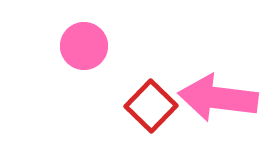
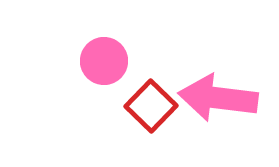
pink circle: moved 20 px right, 15 px down
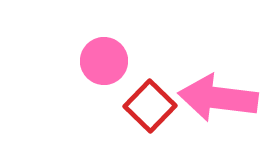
red square: moved 1 px left
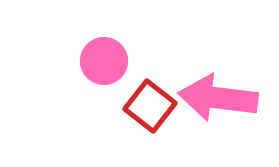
red square: rotated 6 degrees counterclockwise
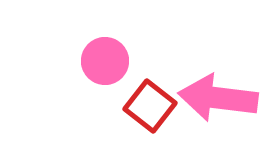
pink circle: moved 1 px right
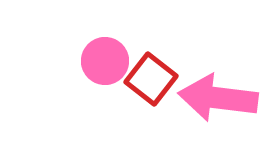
red square: moved 1 px right, 27 px up
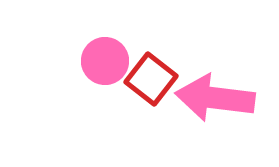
pink arrow: moved 3 px left
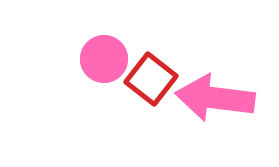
pink circle: moved 1 px left, 2 px up
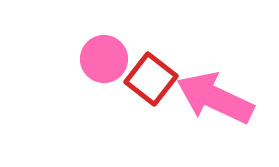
pink arrow: rotated 18 degrees clockwise
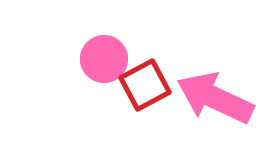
red square: moved 6 px left, 6 px down; rotated 24 degrees clockwise
